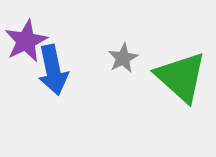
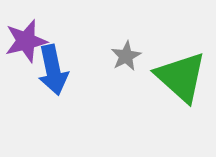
purple star: rotated 12 degrees clockwise
gray star: moved 3 px right, 2 px up
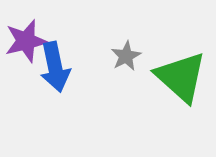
blue arrow: moved 2 px right, 3 px up
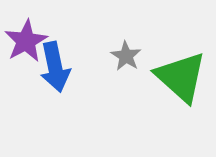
purple star: rotated 15 degrees counterclockwise
gray star: rotated 12 degrees counterclockwise
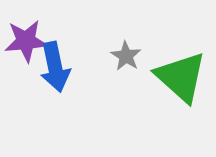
purple star: rotated 24 degrees clockwise
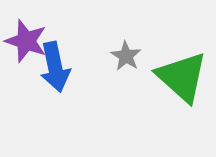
purple star: rotated 24 degrees clockwise
green triangle: moved 1 px right
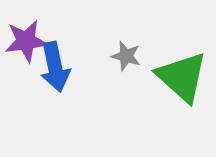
purple star: rotated 27 degrees counterclockwise
gray star: rotated 16 degrees counterclockwise
